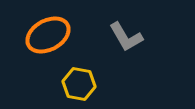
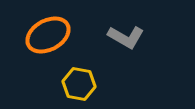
gray L-shape: rotated 30 degrees counterclockwise
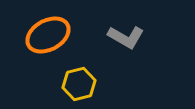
yellow hexagon: rotated 24 degrees counterclockwise
